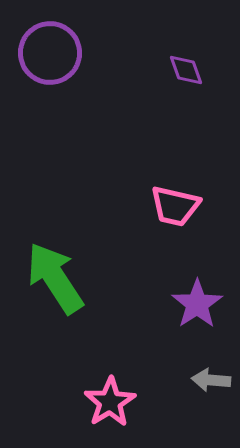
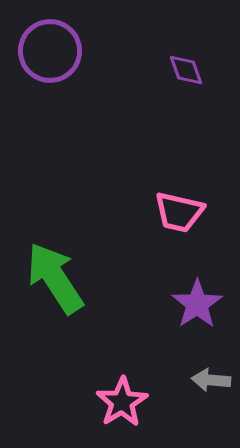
purple circle: moved 2 px up
pink trapezoid: moved 4 px right, 6 px down
pink star: moved 12 px right
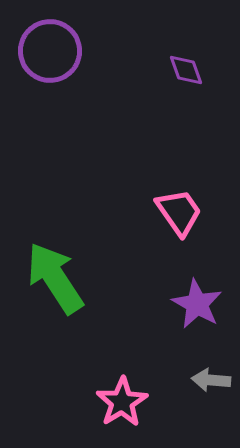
pink trapezoid: rotated 138 degrees counterclockwise
purple star: rotated 9 degrees counterclockwise
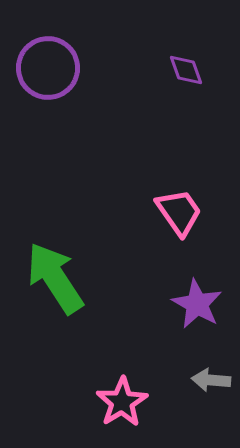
purple circle: moved 2 px left, 17 px down
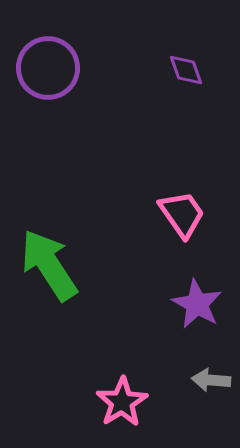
pink trapezoid: moved 3 px right, 2 px down
green arrow: moved 6 px left, 13 px up
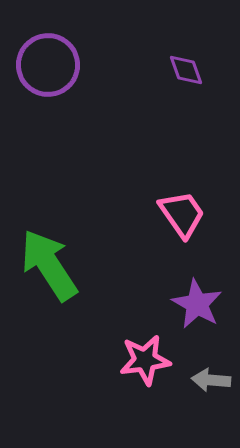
purple circle: moved 3 px up
pink star: moved 23 px right, 42 px up; rotated 24 degrees clockwise
